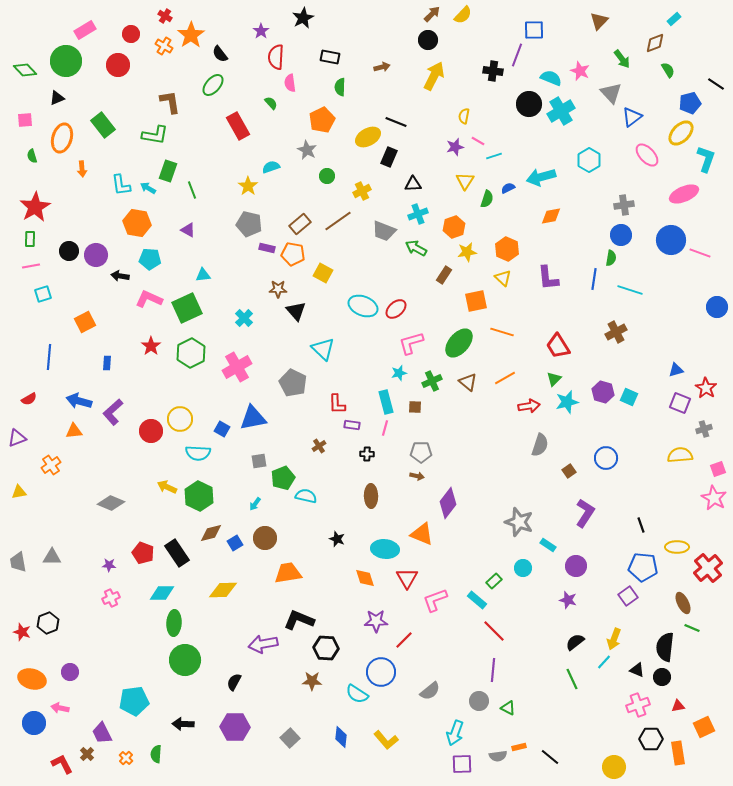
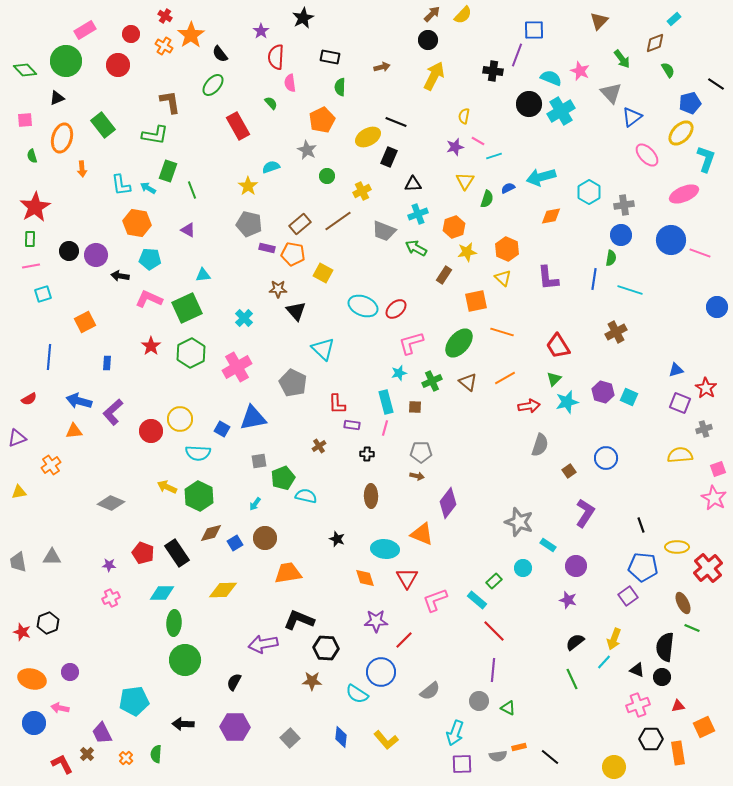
cyan hexagon at (589, 160): moved 32 px down
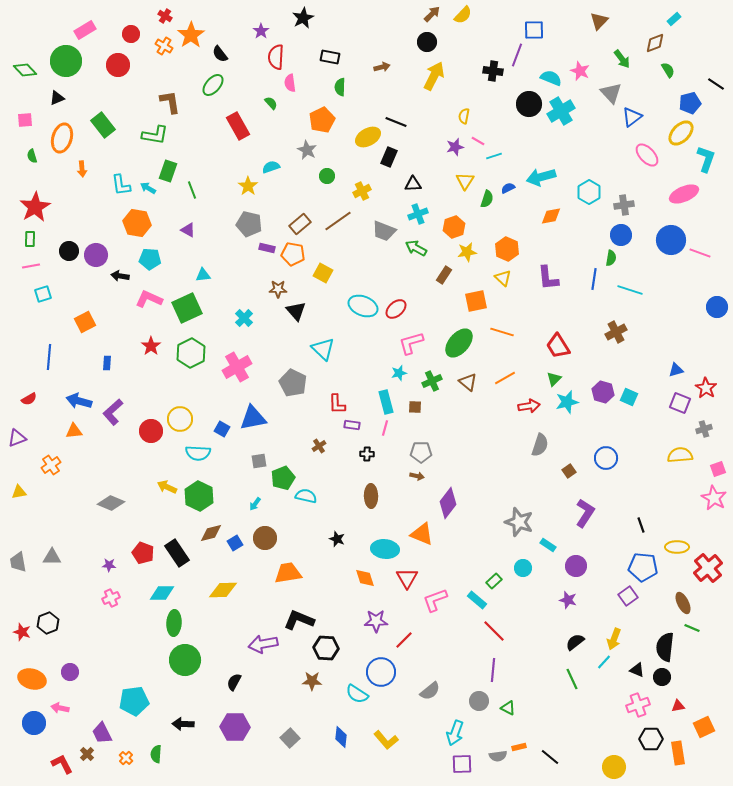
black circle at (428, 40): moved 1 px left, 2 px down
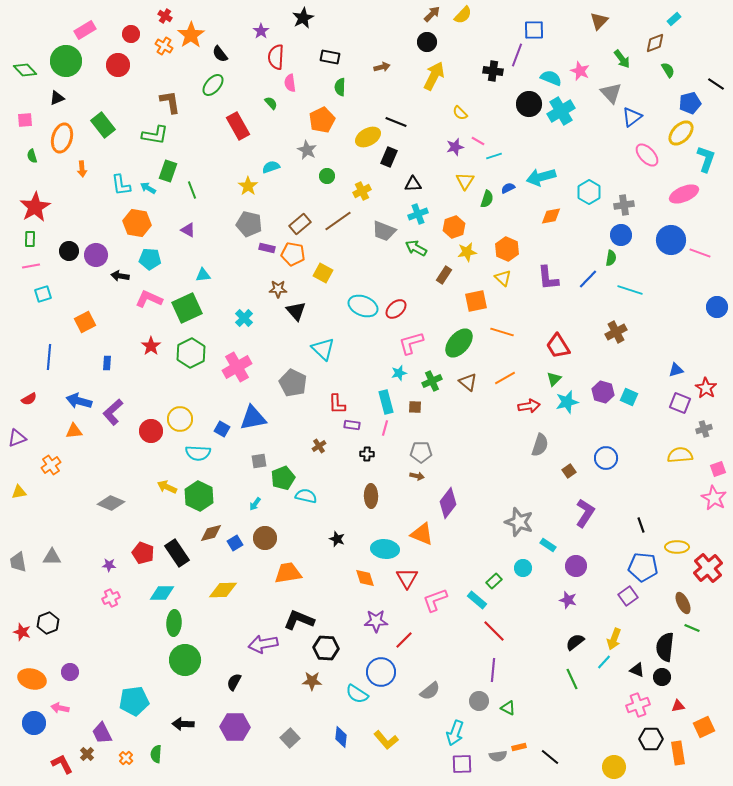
yellow semicircle at (464, 116): moved 4 px left, 3 px up; rotated 56 degrees counterclockwise
blue line at (594, 279): moved 6 px left; rotated 35 degrees clockwise
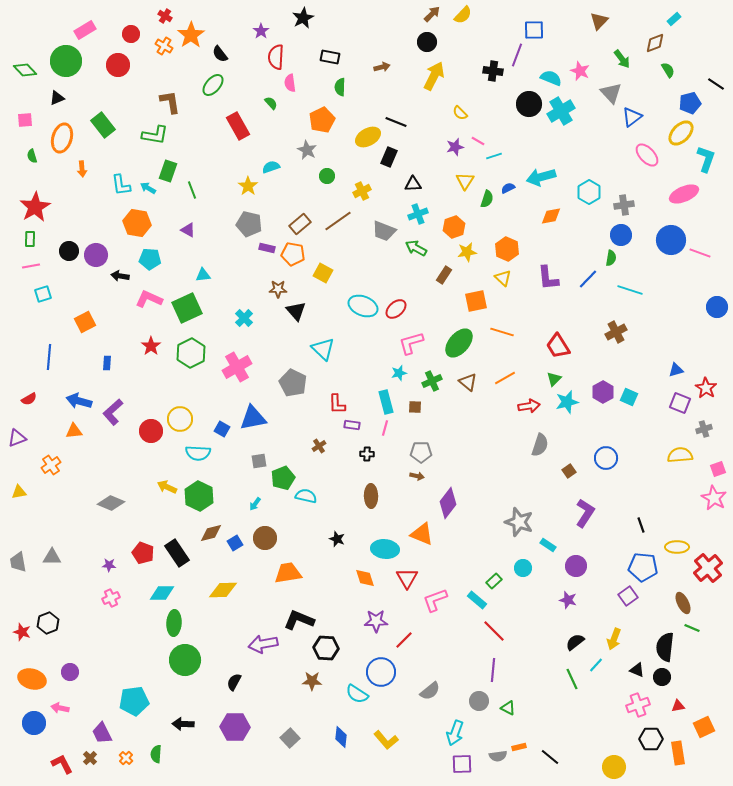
purple hexagon at (603, 392): rotated 15 degrees clockwise
cyan line at (604, 662): moved 8 px left, 3 px down
brown cross at (87, 754): moved 3 px right, 4 px down
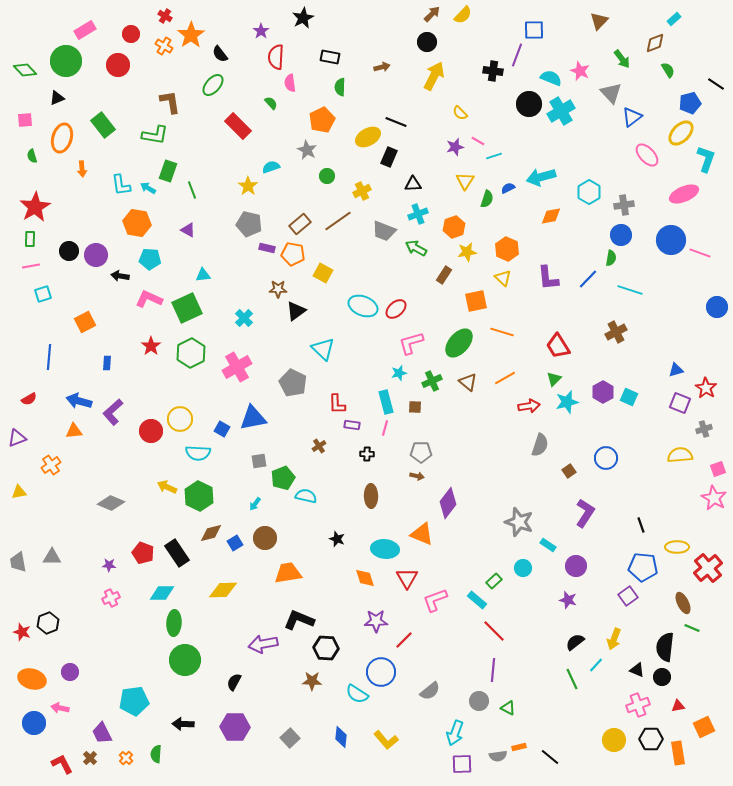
red rectangle at (238, 126): rotated 16 degrees counterclockwise
black triangle at (296, 311): rotated 35 degrees clockwise
yellow circle at (614, 767): moved 27 px up
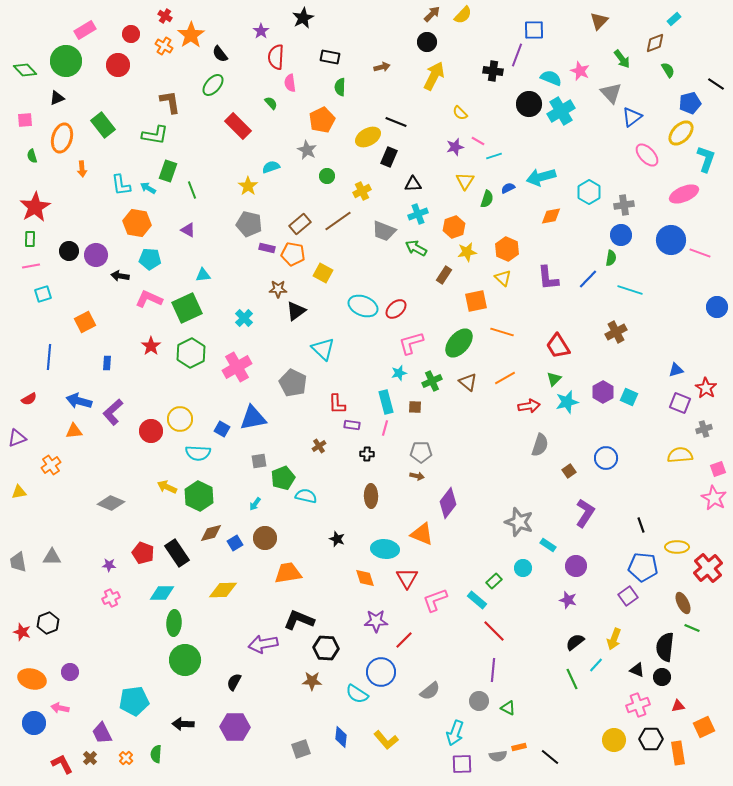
gray square at (290, 738): moved 11 px right, 11 px down; rotated 24 degrees clockwise
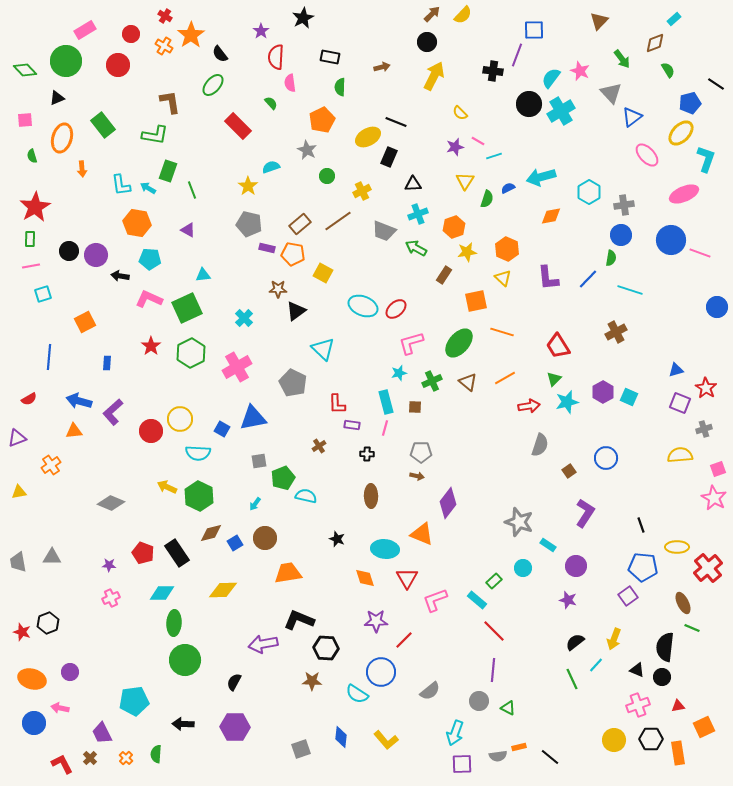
cyan semicircle at (551, 78): rotated 75 degrees counterclockwise
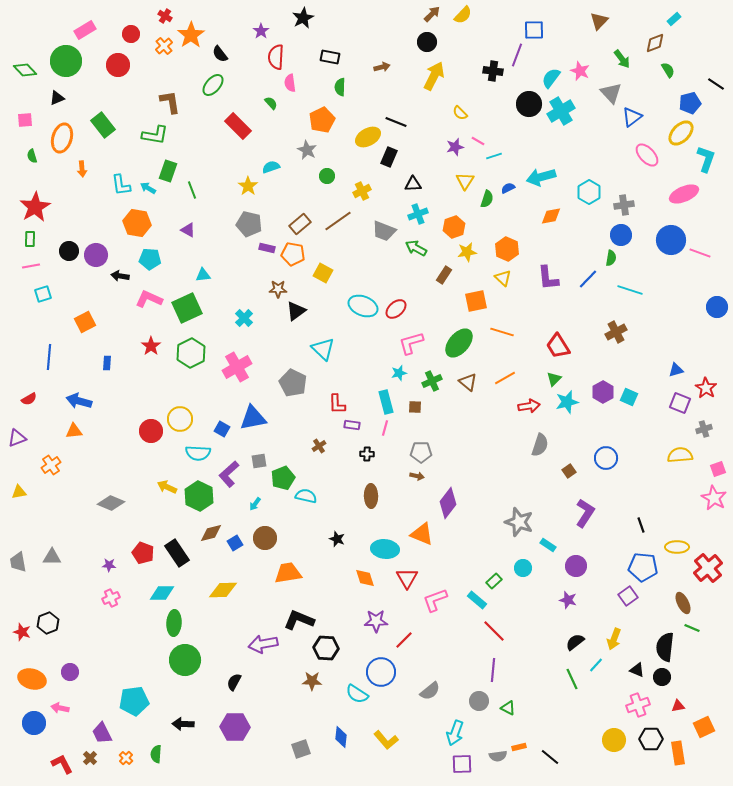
orange cross at (164, 46): rotated 18 degrees clockwise
purple L-shape at (113, 412): moved 116 px right, 62 px down
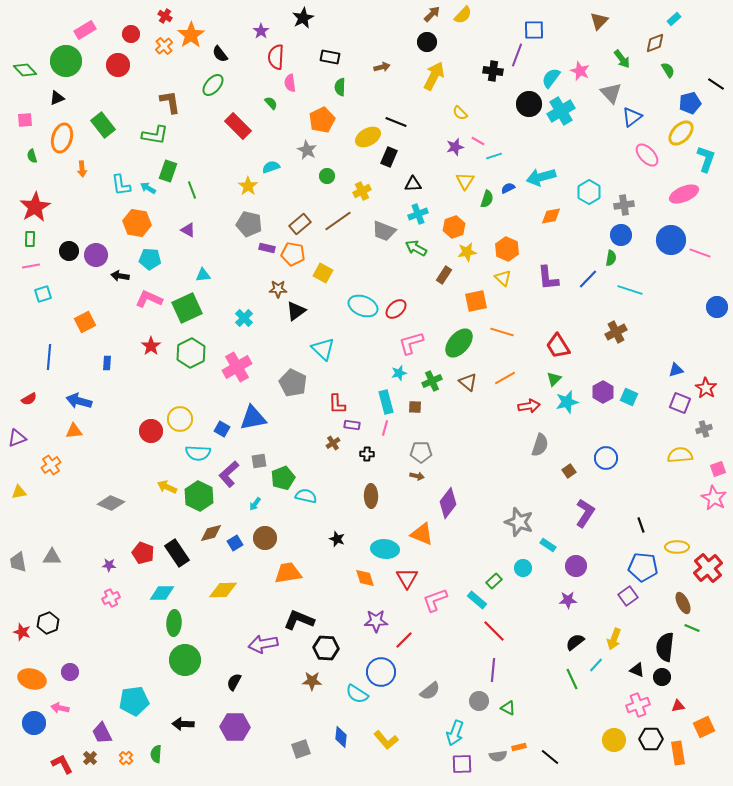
brown cross at (319, 446): moved 14 px right, 3 px up
purple star at (568, 600): rotated 18 degrees counterclockwise
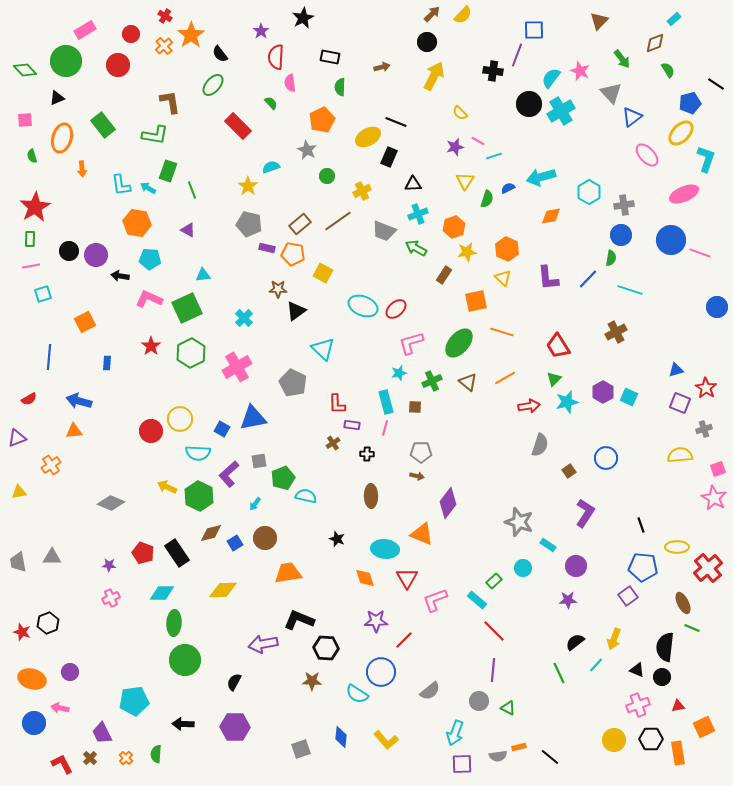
green line at (572, 679): moved 13 px left, 6 px up
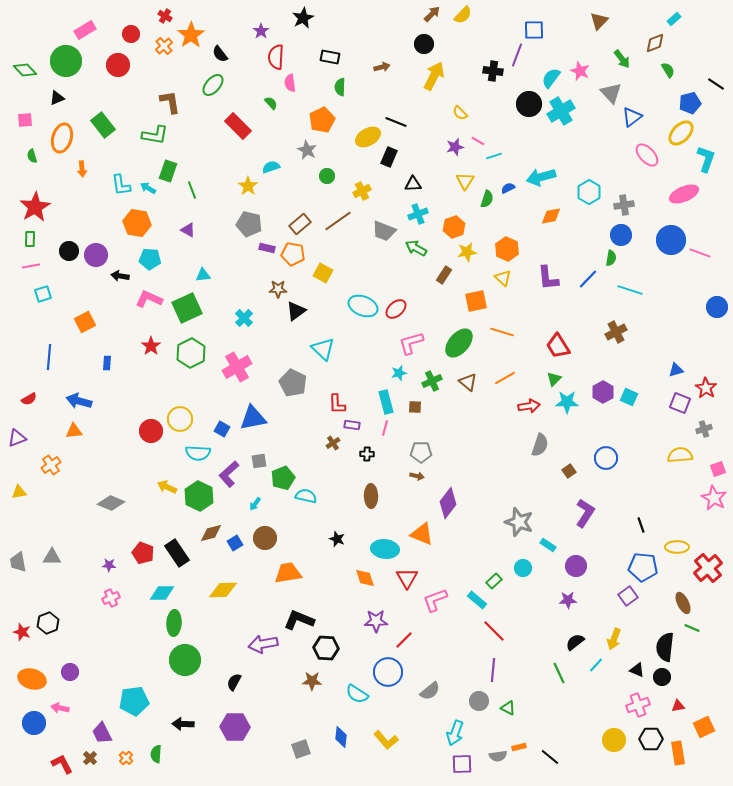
black circle at (427, 42): moved 3 px left, 2 px down
cyan star at (567, 402): rotated 15 degrees clockwise
blue circle at (381, 672): moved 7 px right
